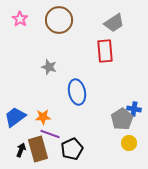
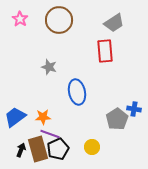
gray pentagon: moved 5 px left
yellow circle: moved 37 px left, 4 px down
black pentagon: moved 14 px left
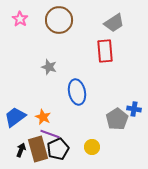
orange star: rotated 28 degrees clockwise
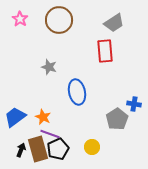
blue cross: moved 5 px up
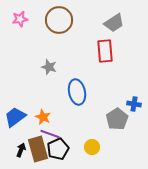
pink star: rotated 28 degrees clockwise
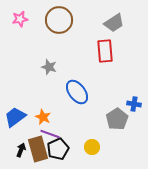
blue ellipse: rotated 25 degrees counterclockwise
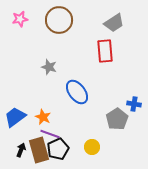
brown rectangle: moved 1 px right, 1 px down
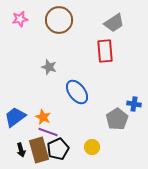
purple line: moved 2 px left, 2 px up
black arrow: rotated 144 degrees clockwise
